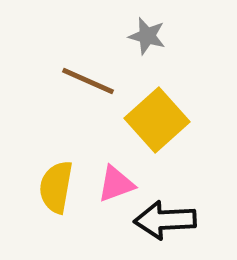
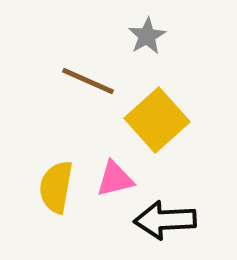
gray star: rotated 27 degrees clockwise
pink triangle: moved 1 px left, 5 px up; rotated 6 degrees clockwise
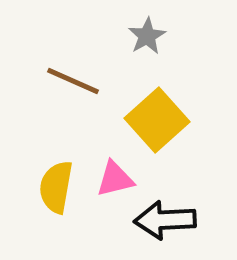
brown line: moved 15 px left
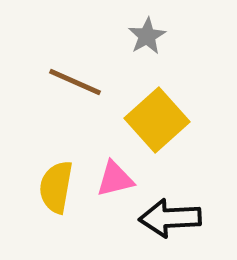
brown line: moved 2 px right, 1 px down
black arrow: moved 5 px right, 2 px up
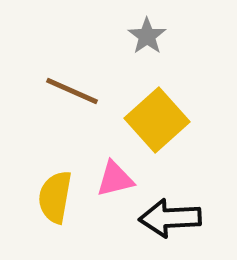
gray star: rotated 6 degrees counterclockwise
brown line: moved 3 px left, 9 px down
yellow semicircle: moved 1 px left, 10 px down
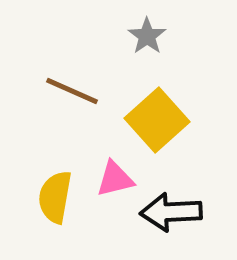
black arrow: moved 1 px right, 6 px up
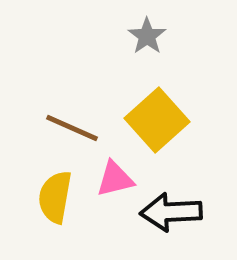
brown line: moved 37 px down
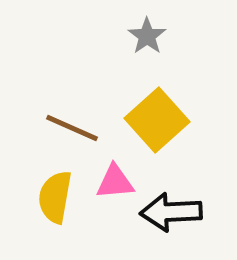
pink triangle: moved 3 px down; rotated 9 degrees clockwise
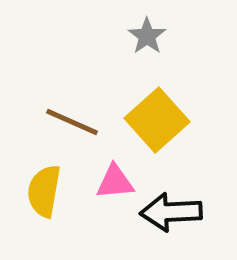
brown line: moved 6 px up
yellow semicircle: moved 11 px left, 6 px up
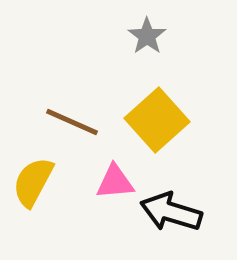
yellow semicircle: moved 11 px left, 9 px up; rotated 18 degrees clockwise
black arrow: rotated 20 degrees clockwise
